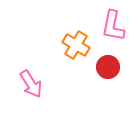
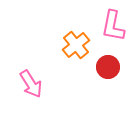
orange cross: rotated 20 degrees clockwise
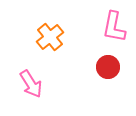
pink L-shape: moved 1 px right, 1 px down
orange cross: moved 26 px left, 8 px up
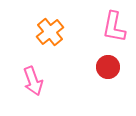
orange cross: moved 5 px up
pink arrow: moved 2 px right, 3 px up; rotated 12 degrees clockwise
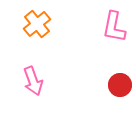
orange cross: moved 13 px left, 8 px up
red circle: moved 12 px right, 18 px down
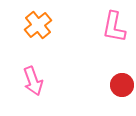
orange cross: moved 1 px right, 1 px down
red circle: moved 2 px right
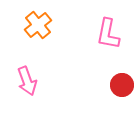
pink L-shape: moved 6 px left, 7 px down
pink arrow: moved 6 px left
